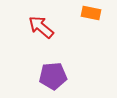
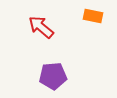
orange rectangle: moved 2 px right, 3 px down
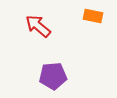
red arrow: moved 3 px left, 1 px up
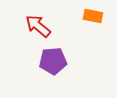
purple pentagon: moved 15 px up
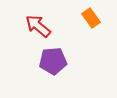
orange rectangle: moved 2 px left, 2 px down; rotated 42 degrees clockwise
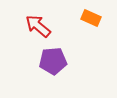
orange rectangle: rotated 30 degrees counterclockwise
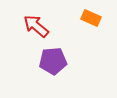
red arrow: moved 2 px left
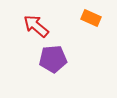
purple pentagon: moved 2 px up
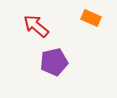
purple pentagon: moved 1 px right, 3 px down; rotated 8 degrees counterclockwise
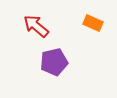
orange rectangle: moved 2 px right, 5 px down
